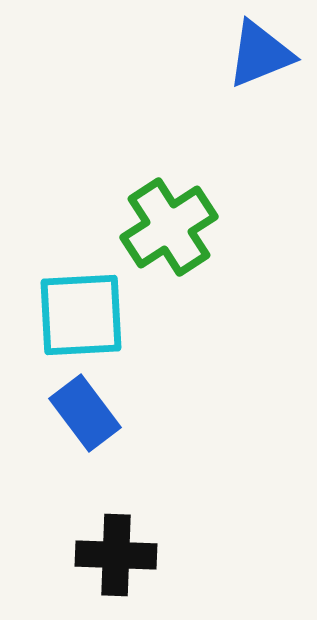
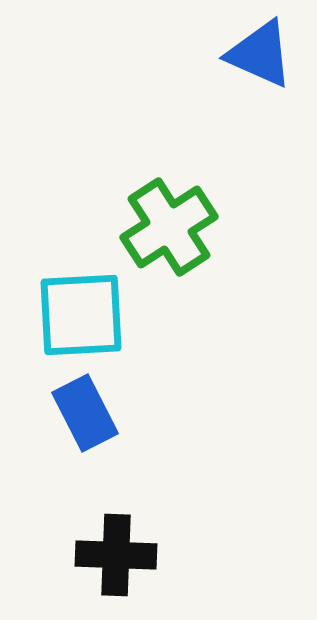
blue triangle: rotated 46 degrees clockwise
blue rectangle: rotated 10 degrees clockwise
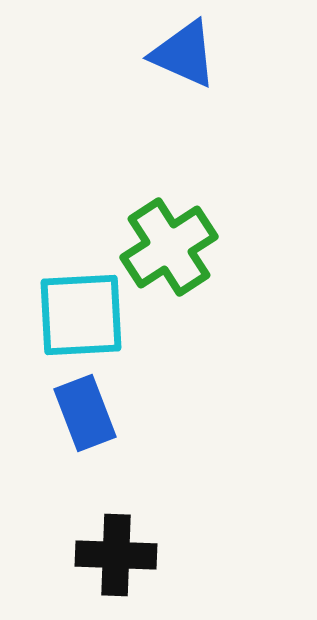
blue triangle: moved 76 px left
green cross: moved 20 px down
blue rectangle: rotated 6 degrees clockwise
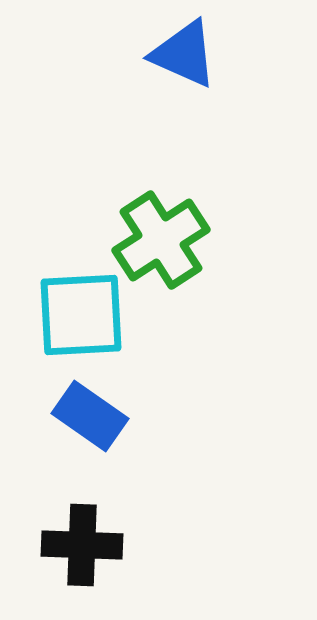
green cross: moved 8 px left, 7 px up
blue rectangle: moved 5 px right, 3 px down; rotated 34 degrees counterclockwise
black cross: moved 34 px left, 10 px up
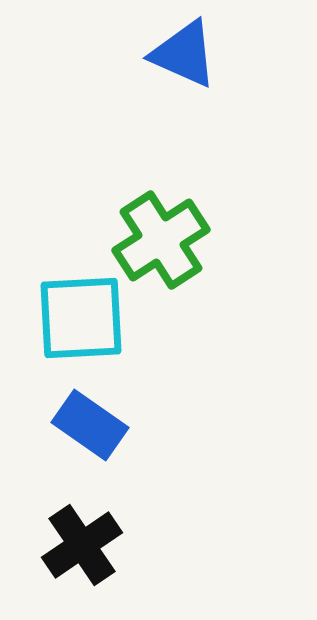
cyan square: moved 3 px down
blue rectangle: moved 9 px down
black cross: rotated 36 degrees counterclockwise
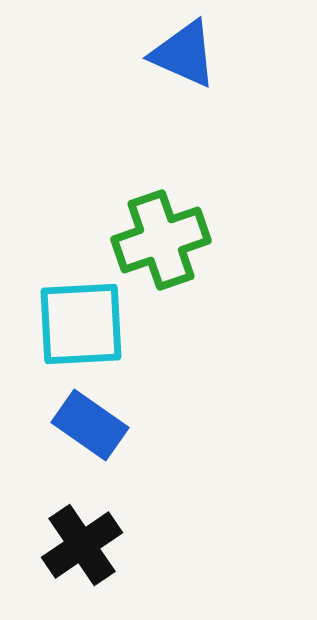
green cross: rotated 14 degrees clockwise
cyan square: moved 6 px down
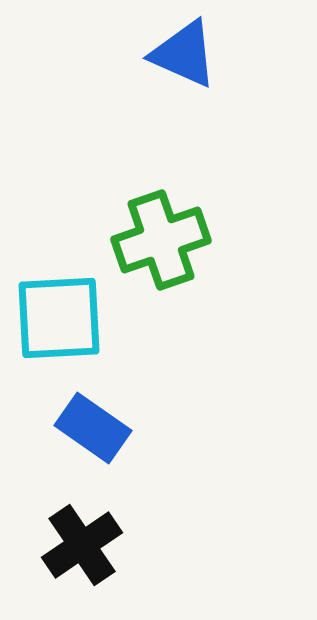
cyan square: moved 22 px left, 6 px up
blue rectangle: moved 3 px right, 3 px down
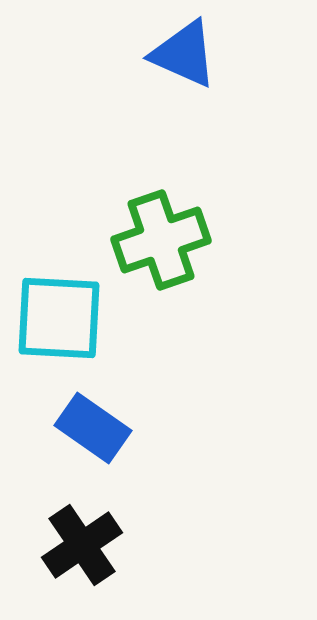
cyan square: rotated 6 degrees clockwise
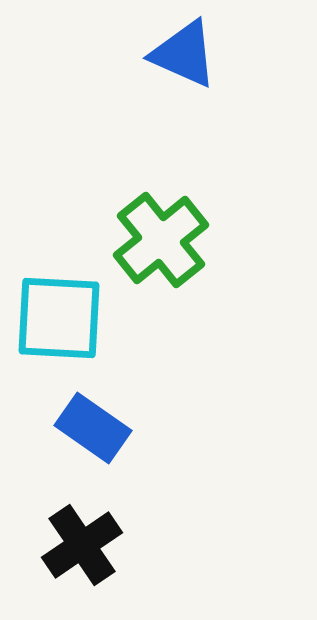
green cross: rotated 20 degrees counterclockwise
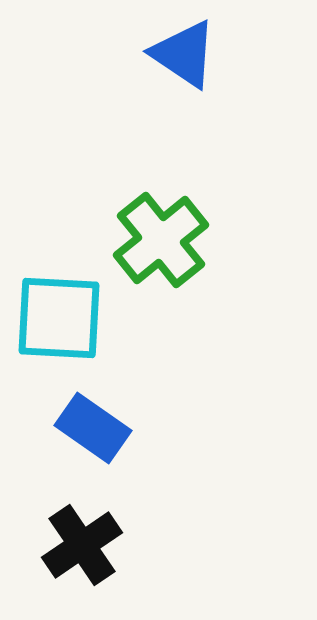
blue triangle: rotated 10 degrees clockwise
